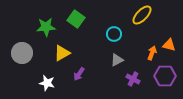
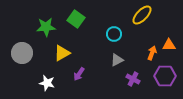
orange triangle: rotated 16 degrees counterclockwise
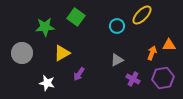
green square: moved 2 px up
green star: moved 1 px left
cyan circle: moved 3 px right, 8 px up
purple hexagon: moved 2 px left, 2 px down; rotated 10 degrees counterclockwise
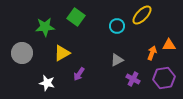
purple hexagon: moved 1 px right
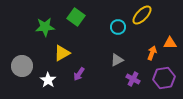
cyan circle: moved 1 px right, 1 px down
orange triangle: moved 1 px right, 2 px up
gray circle: moved 13 px down
white star: moved 1 px right, 3 px up; rotated 21 degrees clockwise
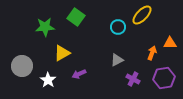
purple arrow: rotated 32 degrees clockwise
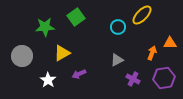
green square: rotated 18 degrees clockwise
gray circle: moved 10 px up
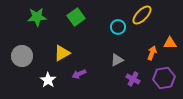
green star: moved 8 px left, 10 px up
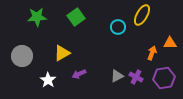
yellow ellipse: rotated 15 degrees counterclockwise
gray triangle: moved 16 px down
purple cross: moved 3 px right, 2 px up
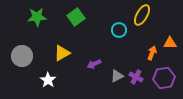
cyan circle: moved 1 px right, 3 px down
purple arrow: moved 15 px right, 10 px up
